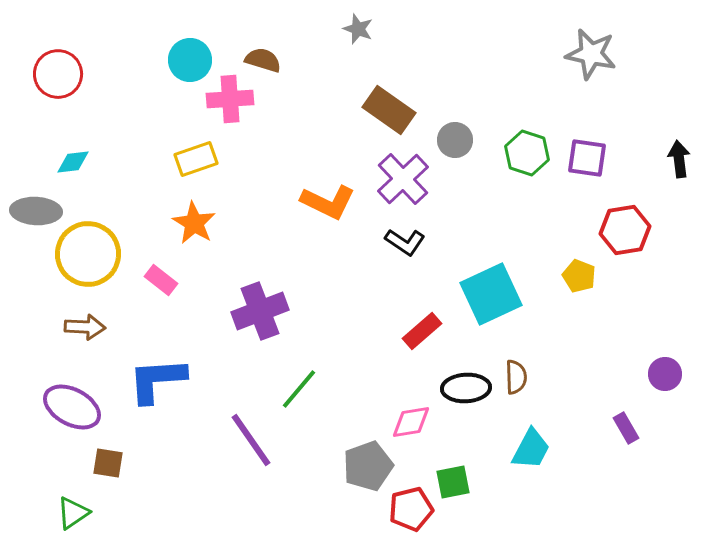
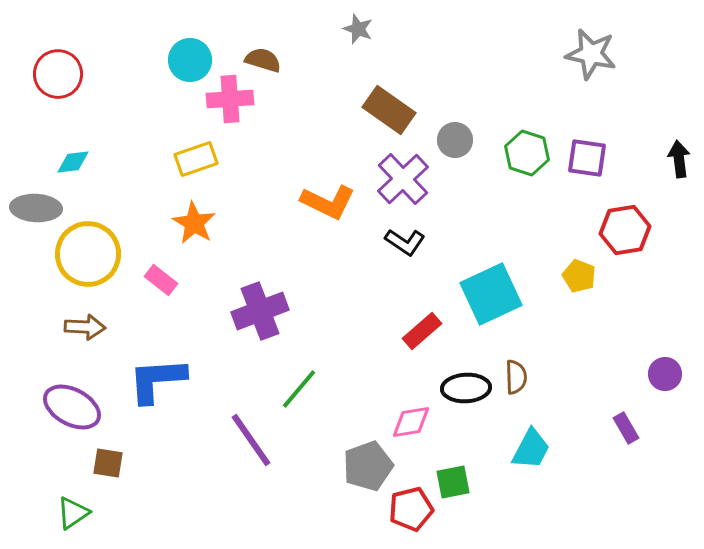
gray ellipse at (36, 211): moved 3 px up
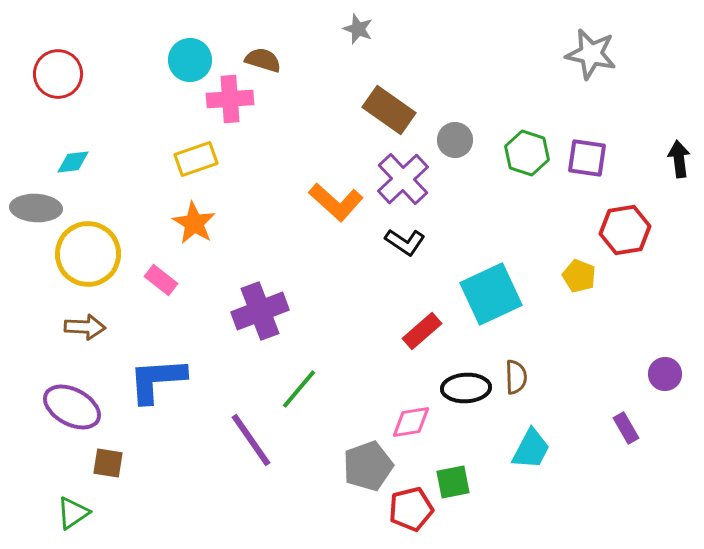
orange L-shape at (328, 202): moved 8 px right; rotated 16 degrees clockwise
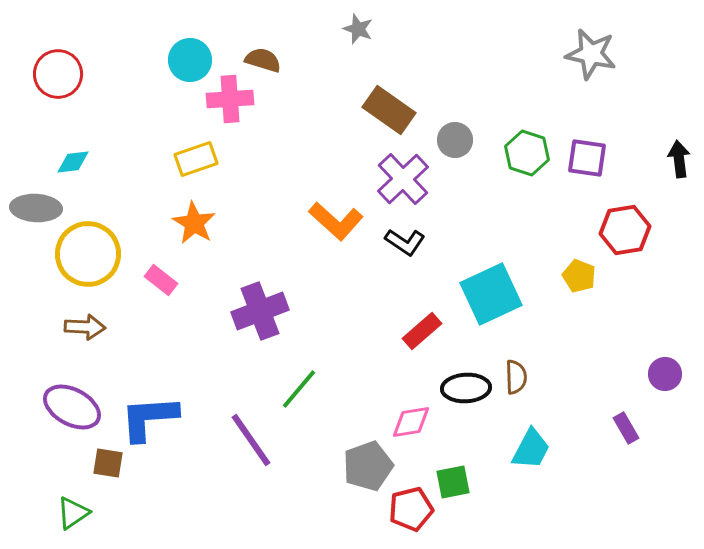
orange L-shape at (336, 202): moved 19 px down
blue L-shape at (157, 380): moved 8 px left, 38 px down
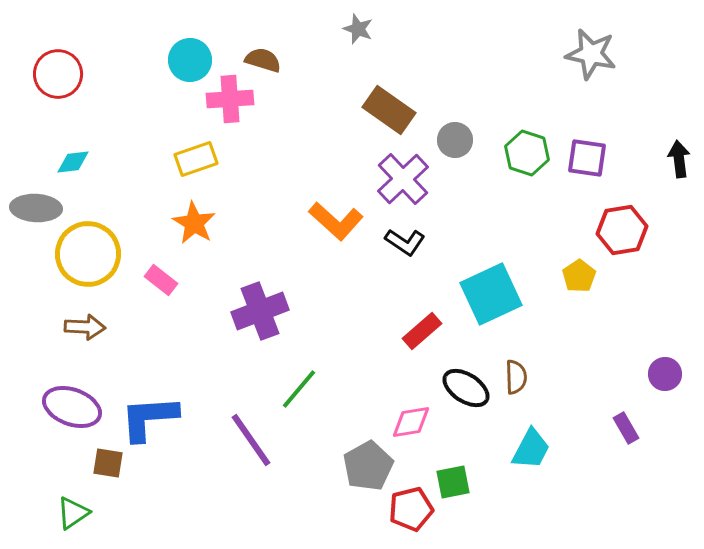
red hexagon at (625, 230): moved 3 px left
yellow pentagon at (579, 276): rotated 16 degrees clockwise
black ellipse at (466, 388): rotated 36 degrees clockwise
purple ellipse at (72, 407): rotated 8 degrees counterclockwise
gray pentagon at (368, 466): rotated 9 degrees counterclockwise
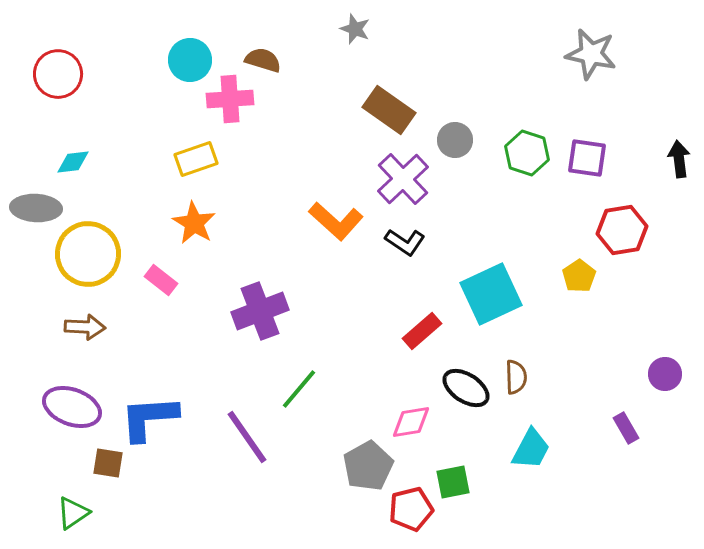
gray star at (358, 29): moved 3 px left
purple line at (251, 440): moved 4 px left, 3 px up
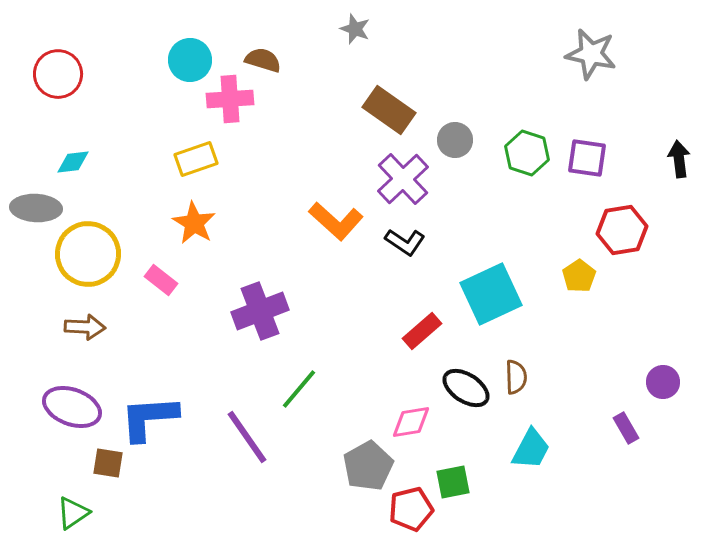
purple circle at (665, 374): moved 2 px left, 8 px down
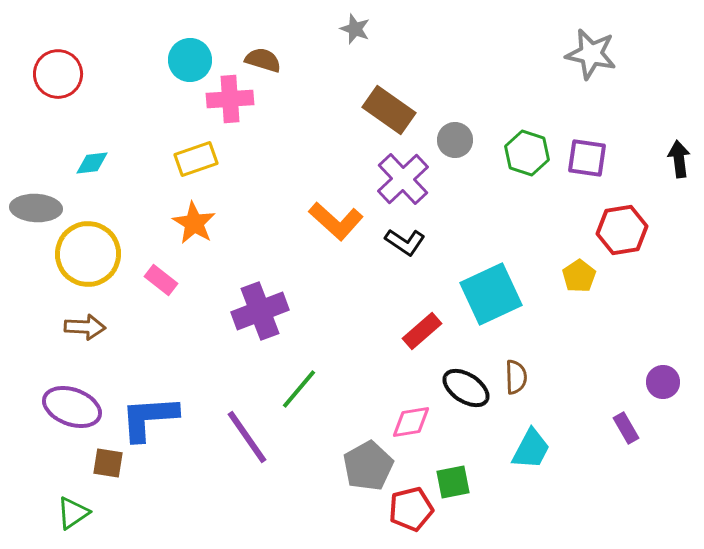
cyan diamond at (73, 162): moved 19 px right, 1 px down
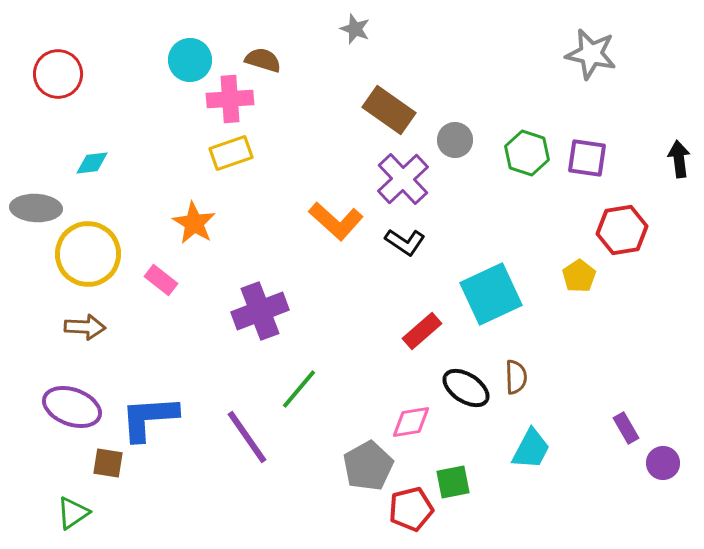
yellow rectangle at (196, 159): moved 35 px right, 6 px up
purple circle at (663, 382): moved 81 px down
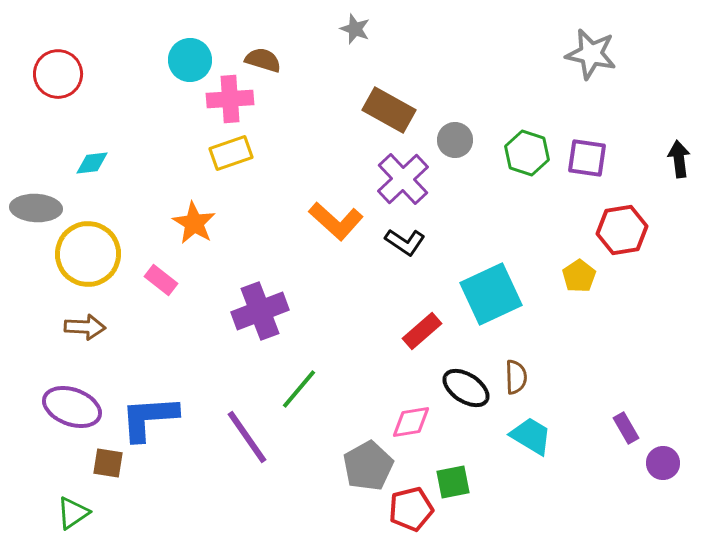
brown rectangle at (389, 110): rotated 6 degrees counterclockwise
cyan trapezoid at (531, 449): moved 13 px up; rotated 87 degrees counterclockwise
